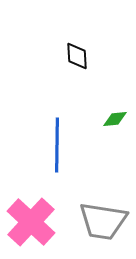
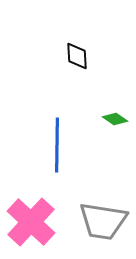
green diamond: rotated 40 degrees clockwise
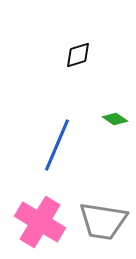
black diamond: moved 1 px right, 1 px up; rotated 76 degrees clockwise
blue line: rotated 22 degrees clockwise
pink cross: moved 9 px right; rotated 12 degrees counterclockwise
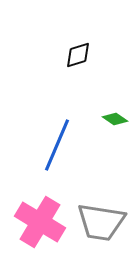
gray trapezoid: moved 2 px left, 1 px down
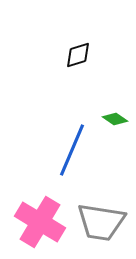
blue line: moved 15 px right, 5 px down
